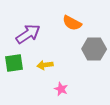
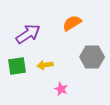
orange semicircle: rotated 120 degrees clockwise
gray hexagon: moved 2 px left, 8 px down
green square: moved 3 px right, 3 px down
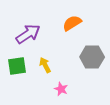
yellow arrow: rotated 70 degrees clockwise
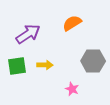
gray hexagon: moved 1 px right, 4 px down
yellow arrow: rotated 119 degrees clockwise
pink star: moved 11 px right
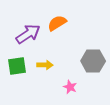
orange semicircle: moved 15 px left
pink star: moved 2 px left, 2 px up
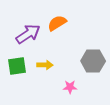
pink star: rotated 24 degrees counterclockwise
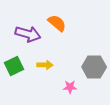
orange semicircle: rotated 72 degrees clockwise
purple arrow: rotated 50 degrees clockwise
gray hexagon: moved 1 px right, 6 px down
green square: moved 3 px left; rotated 18 degrees counterclockwise
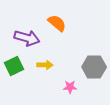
purple arrow: moved 1 px left, 4 px down
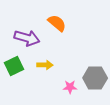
gray hexagon: moved 1 px right, 11 px down
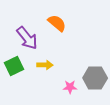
purple arrow: rotated 35 degrees clockwise
